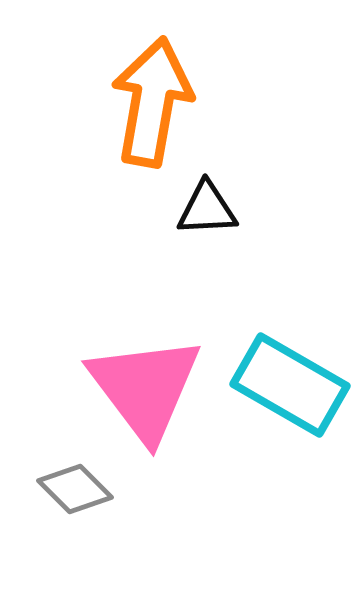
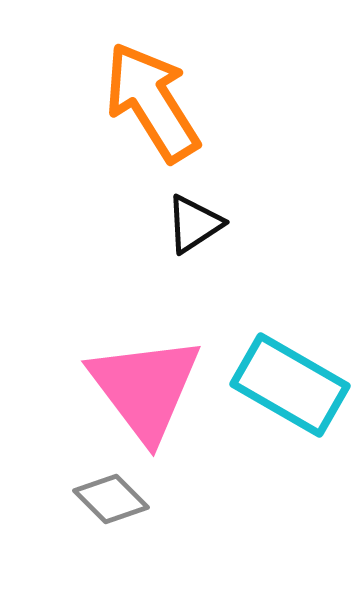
orange arrow: rotated 42 degrees counterclockwise
black triangle: moved 13 px left, 15 px down; rotated 30 degrees counterclockwise
gray diamond: moved 36 px right, 10 px down
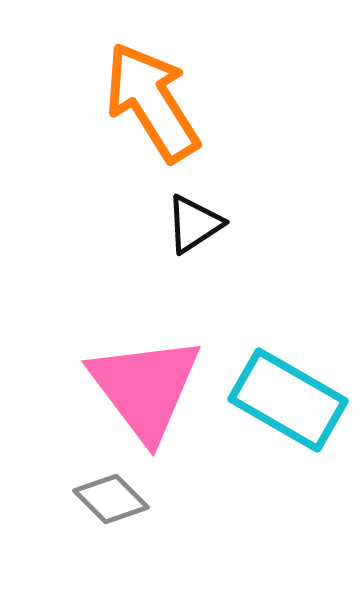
cyan rectangle: moved 2 px left, 15 px down
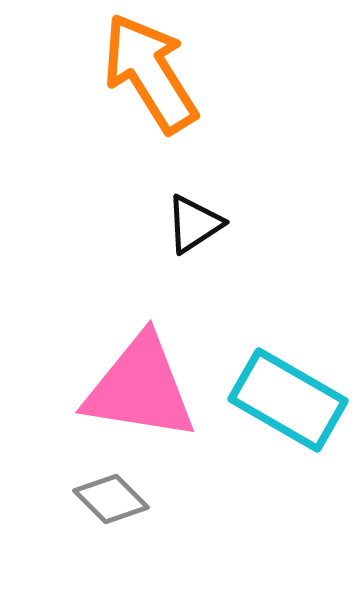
orange arrow: moved 2 px left, 29 px up
pink triangle: moved 5 px left; rotated 44 degrees counterclockwise
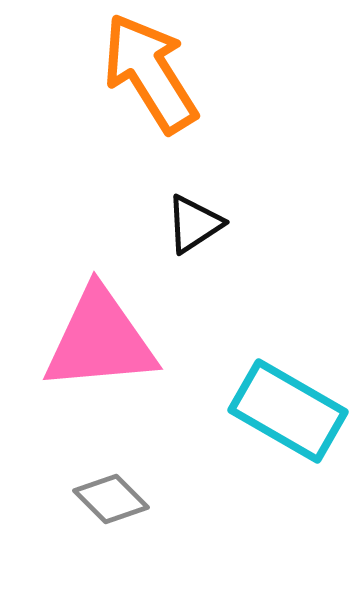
pink triangle: moved 40 px left, 48 px up; rotated 14 degrees counterclockwise
cyan rectangle: moved 11 px down
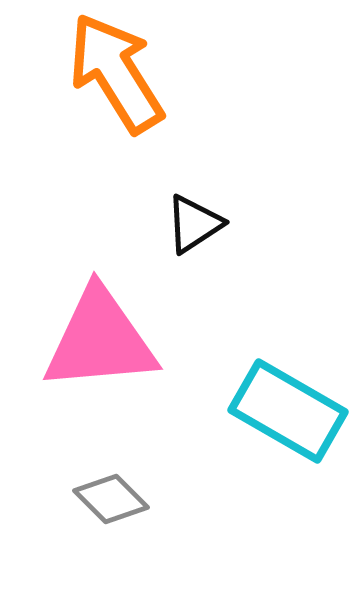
orange arrow: moved 34 px left
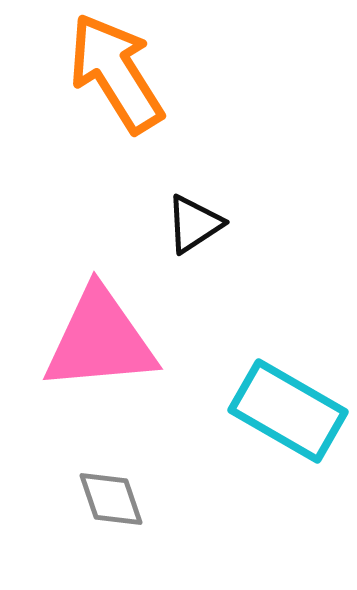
gray diamond: rotated 26 degrees clockwise
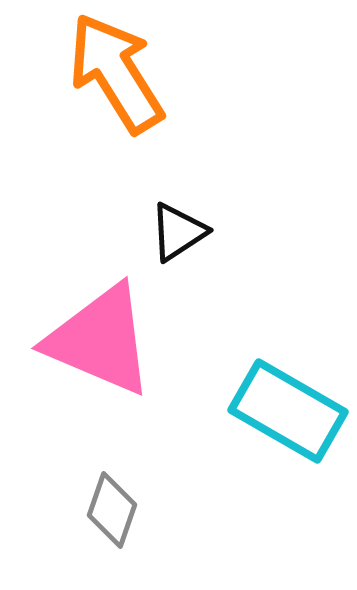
black triangle: moved 16 px left, 8 px down
pink triangle: rotated 28 degrees clockwise
gray diamond: moved 1 px right, 11 px down; rotated 38 degrees clockwise
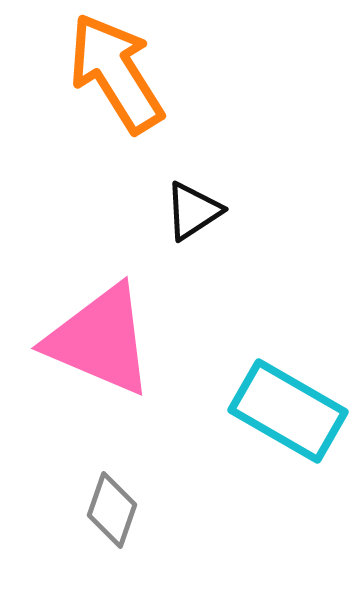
black triangle: moved 15 px right, 21 px up
